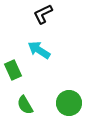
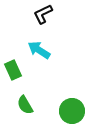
green circle: moved 3 px right, 8 px down
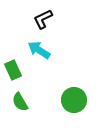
black L-shape: moved 5 px down
green semicircle: moved 5 px left, 3 px up
green circle: moved 2 px right, 11 px up
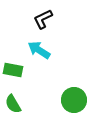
green rectangle: rotated 54 degrees counterclockwise
green semicircle: moved 7 px left, 2 px down
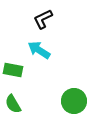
green circle: moved 1 px down
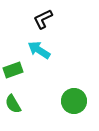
green rectangle: rotated 30 degrees counterclockwise
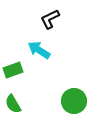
black L-shape: moved 7 px right
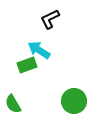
green rectangle: moved 14 px right, 5 px up
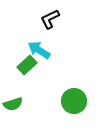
green rectangle: rotated 24 degrees counterclockwise
green semicircle: rotated 78 degrees counterclockwise
